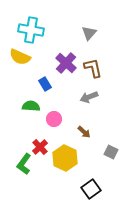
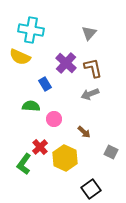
gray arrow: moved 1 px right, 3 px up
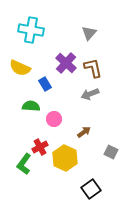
yellow semicircle: moved 11 px down
brown arrow: rotated 80 degrees counterclockwise
red cross: rotated 14 degrees clockwise
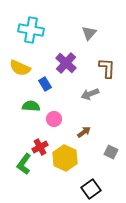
brown L-shape: moved 14 px right; rotated 15 degrees clockwise
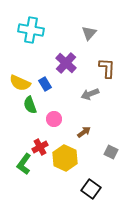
yellow semicircle: moved 15 px down
green semicircle: moved 1 px left, 1 px up; rotated 114 degrees counterclockwise
black square: rotated 18 degrees counterclockwise
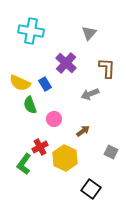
cyan cross: moved 1 px down
brown arrow: moved 1 px left, 1 px up
